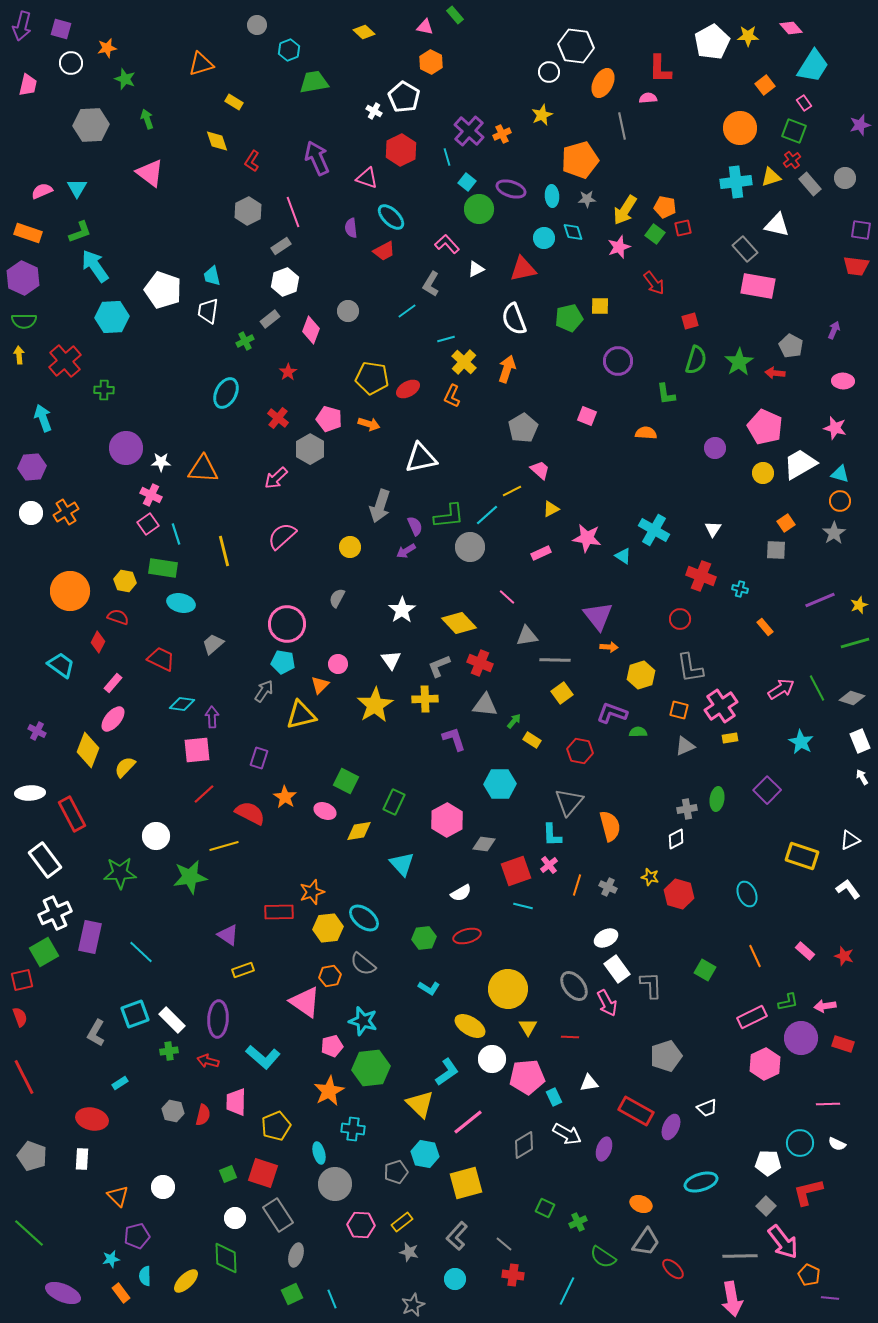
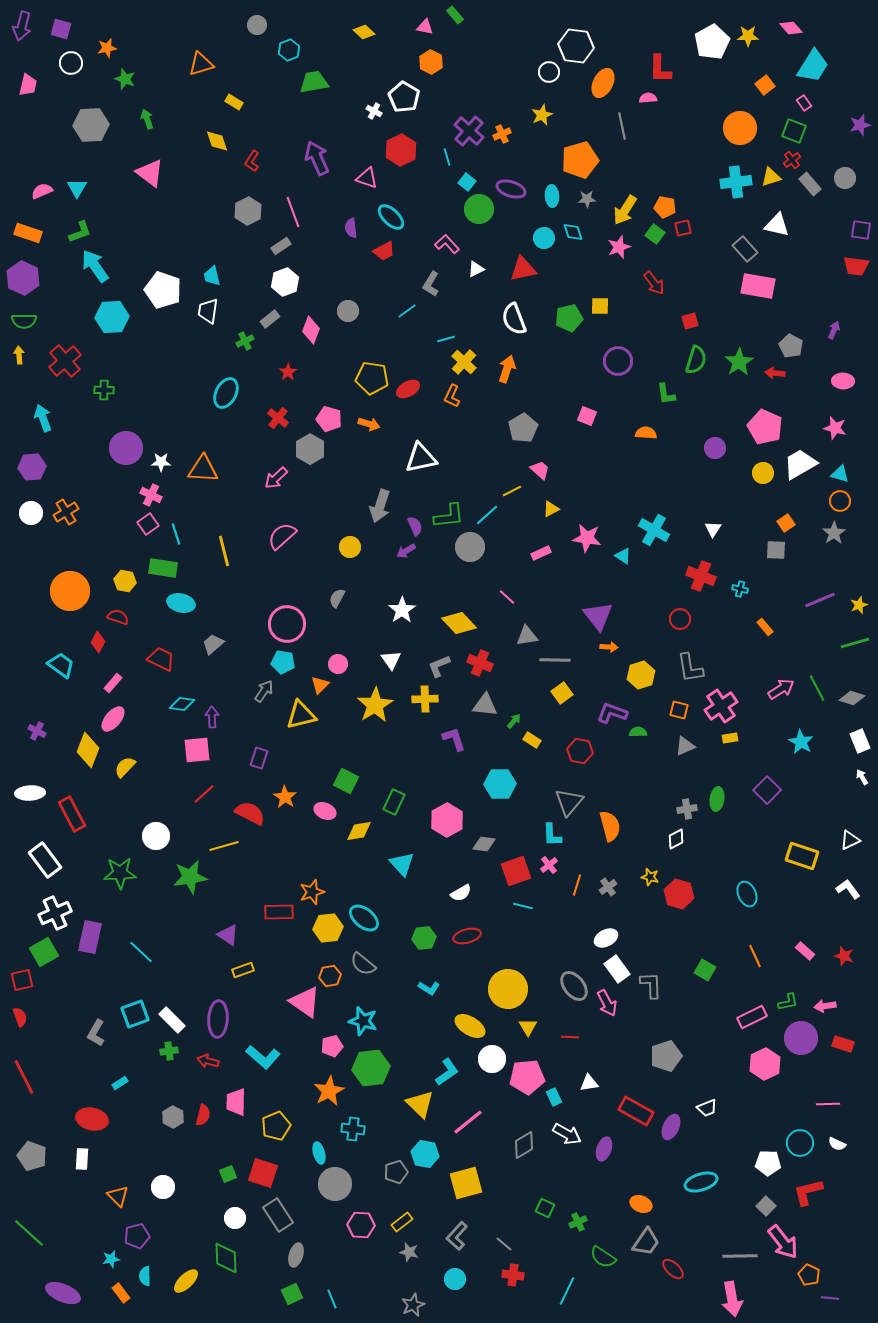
gray cross at (608, 887): rotated 30 degrees clockwise
gray hexagon at (173, 1111): moved 6 px down; rotated 15 degrees clockwise
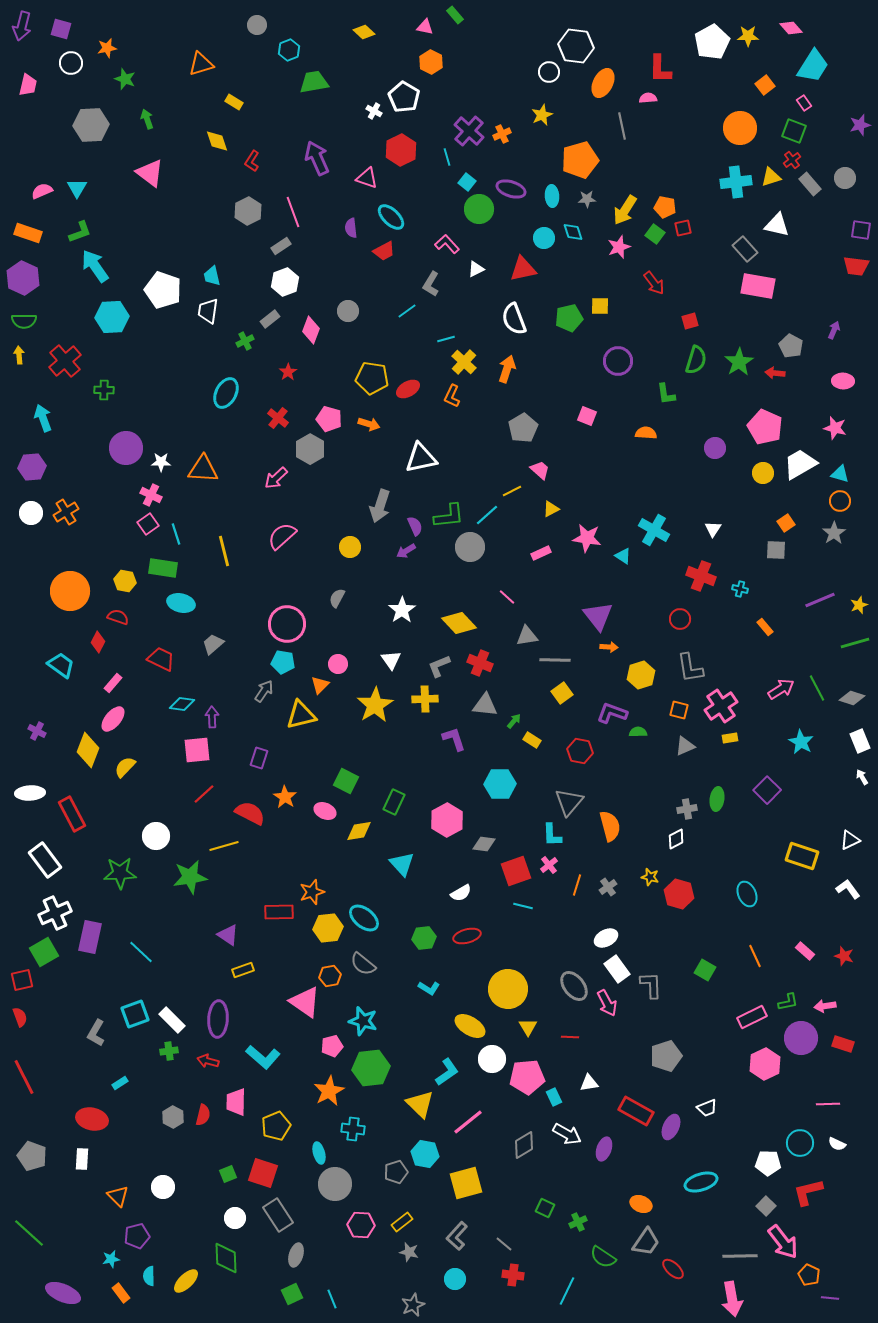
cyan semicircle at (145, 1276): moved 4 px right
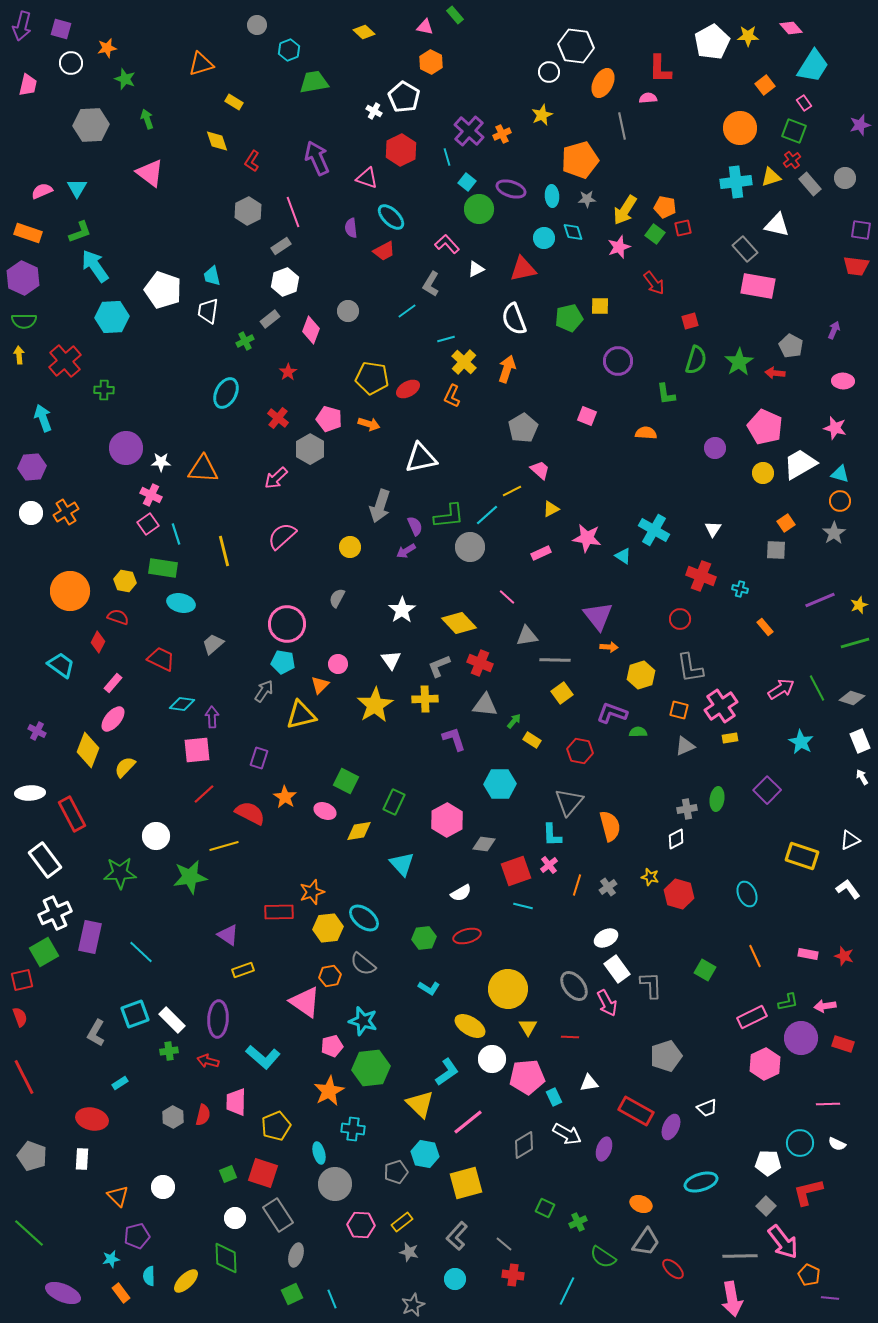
pink rectangle at (805, 951): moved 3 px right, 3 px down; rotated 30 degrees counterclockwise
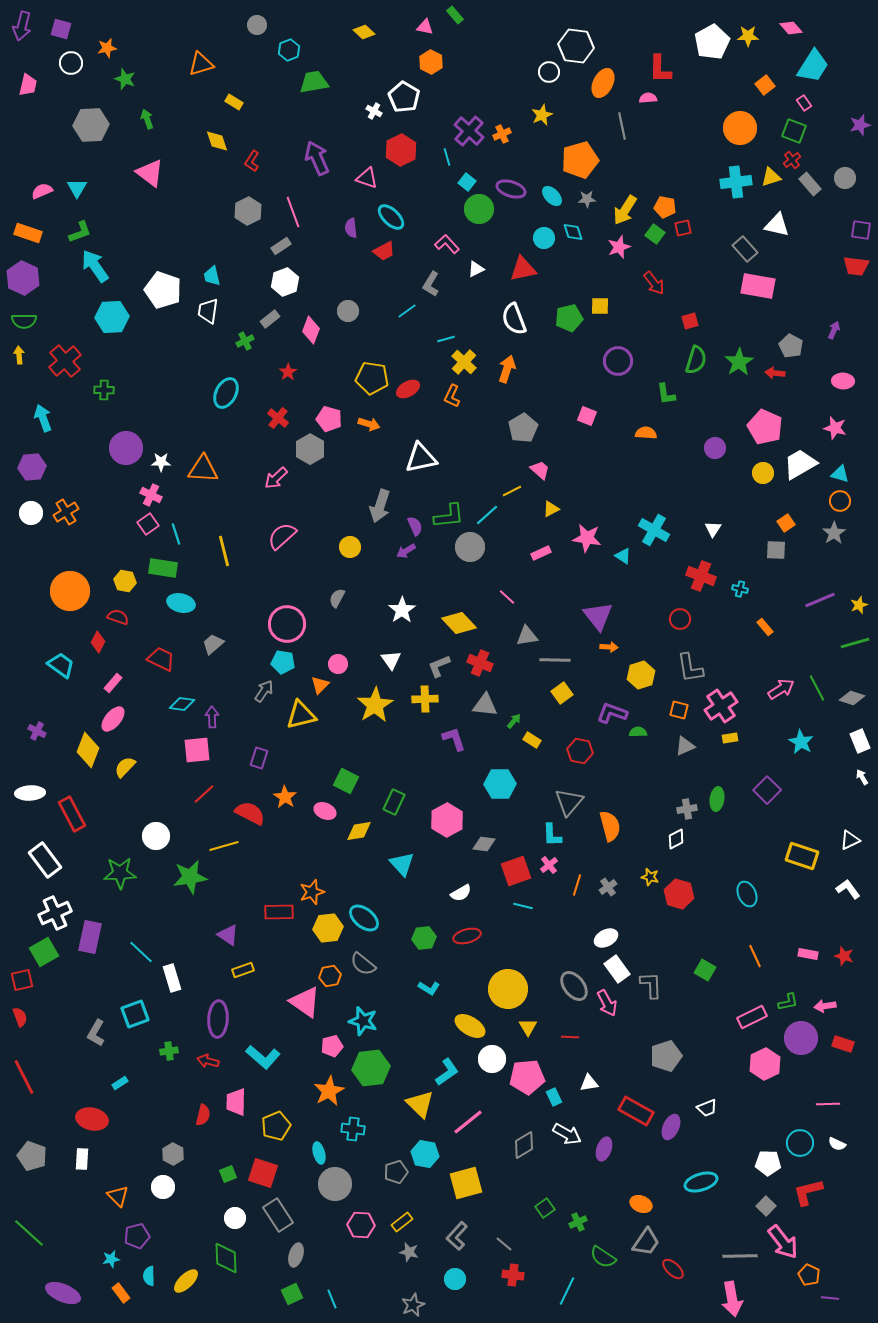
cyan ellipse at (552, 196): rotated 40 degrees counterclockwise
white rectangle at (172, 1020): moved 42 px up; rotated 28 degrees clockwise
gray hexagon at (173, 1117): moved 37 px down
green square at (545, 1208): rotated 30 degrees clockwise
